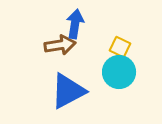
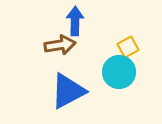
blue arrow: moved 3 px up; rotated 8 degrees counterclockwise
yellow square: moved 8 px right; rotated 35 degrees clockwise
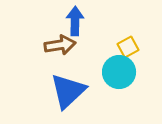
blue triangle: rotated 15 degrees counterclockwise
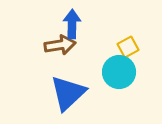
blue arrow: moved 3 px left, 3 px down
blue triangle: moved 2 px down
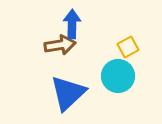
cyan circle: moved 1 px left, 4 px down
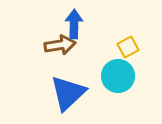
blue arrow: moved 2 px right
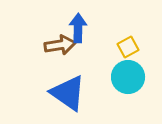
blue arrow: moved 4 px right, 4 px down
cyan circle: moved 10 px right, 1 px down
blue triangle: rotated 42 degrees counterclockwise
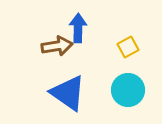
brown arrow: moved 3 px left, 1 px down
cyan circle: moved 13 px down
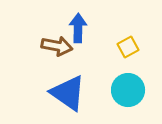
brown arrow: rotated 20 degrees clockwise
